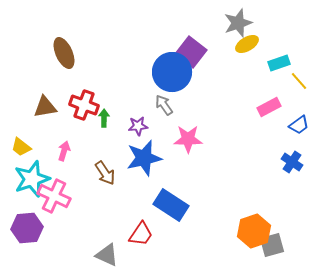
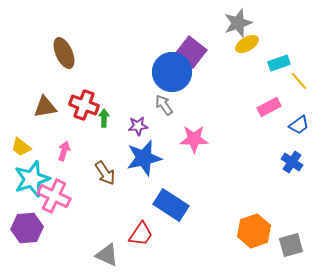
pink star: moved 6 px right
gray square: moved 19 px right
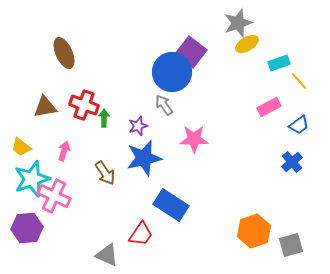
purple star: rotated 12 degrees counterclockwise
blue cross: rotated 15 degrees clockwise
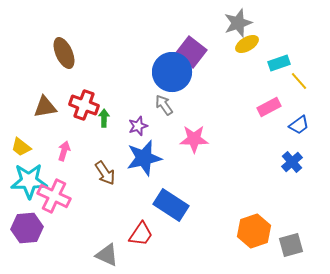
cyan star: moved 3 px left, 2 px down; rotated 18 degrees clockwise
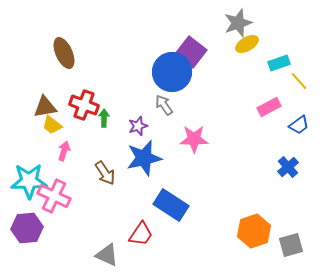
yellow trapezoid: moved 31 px right, 22 px up
blue cross: moved 4 px left, 5 px down
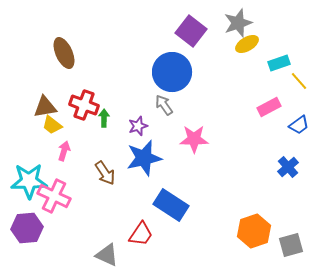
purple square: moved 21 px up
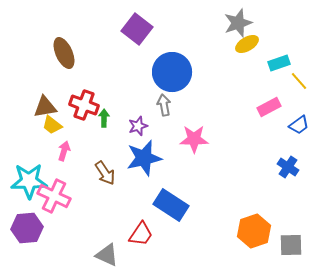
purple square: moved 54 px left, 2 px up
gray arrow: rotated 25 degrees clockwise
blue cross: rotated 15 degrees counterclockwise
gray square: rotated 15 degrees clockwise
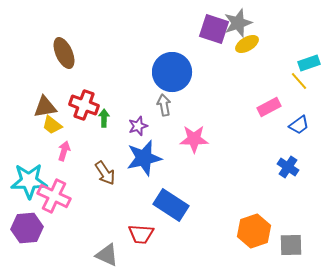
purple square: moved 77 px right; rotated 20 degrees counterclockwise
cyan rectangle: moved 30 px right
red trapezoid: rotated 60 degrees clockwise
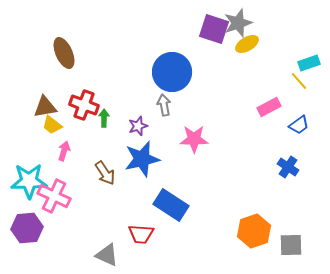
blue star: moved 2 px left, 1 px down
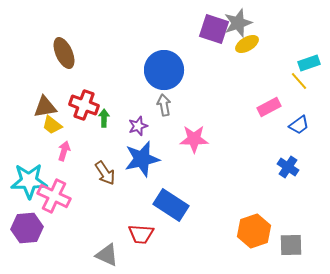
blue circle: moved 8 px left, 2 px up
